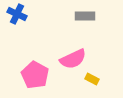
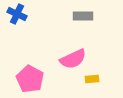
gray rectangle: moved 2 px left
pink pentagon: moved 5 px left, 4 px down
yellow rectangle: rotated 32 degrees counterclockwise
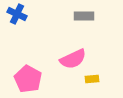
gray rectangle: moved 1 px right
pink pentagon: moved 2 px left
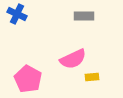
yellow rectangle: moved 2 px up
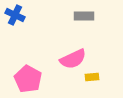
blue cross: moved 2 px left, 1 px down
